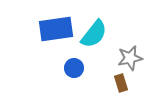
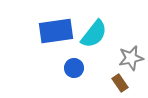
blue rectangle: moved 2 px down
gray star: moved 1 px right
brown rectangle: moved 1 px left; rotated 18 degrees counterclockwise
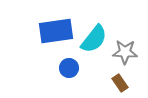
cyan semicircle: moved 5 px down
gray star: moved 6 px left, 6 px up; rotated 15 degrees clockwise
blue circle: moved 5 px left
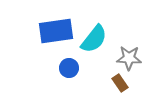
gray star: moved 4 px right, 6 px down
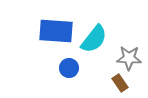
blue rectangle: rotated 12 degrees clockwise
